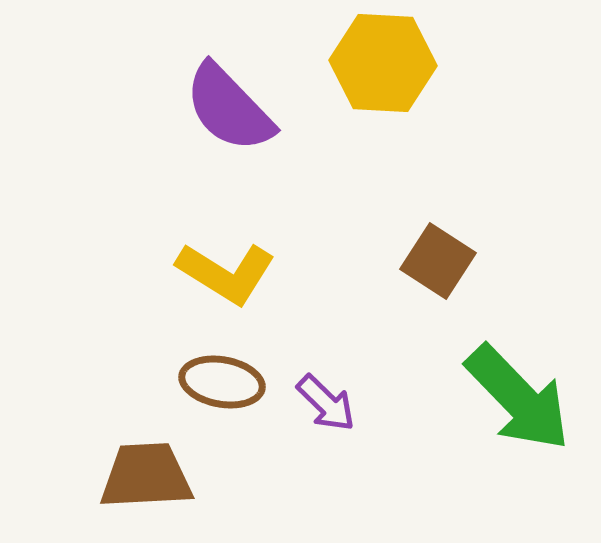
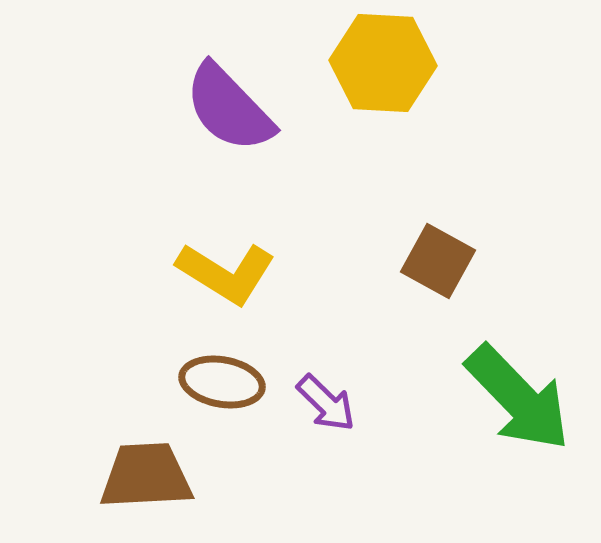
brown square: rotated 4 degrees counterclockwise
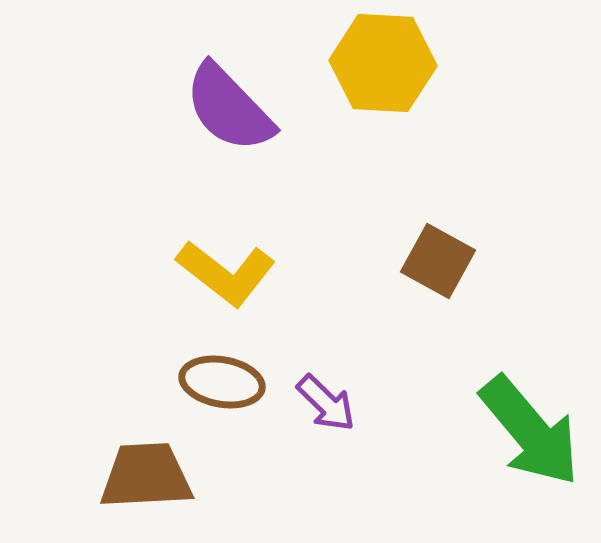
yellow L-shape: rotated 6 degrees clockwise
green arrow: moved 12 px right, 33 px down; rotated 4 degrees clockwise
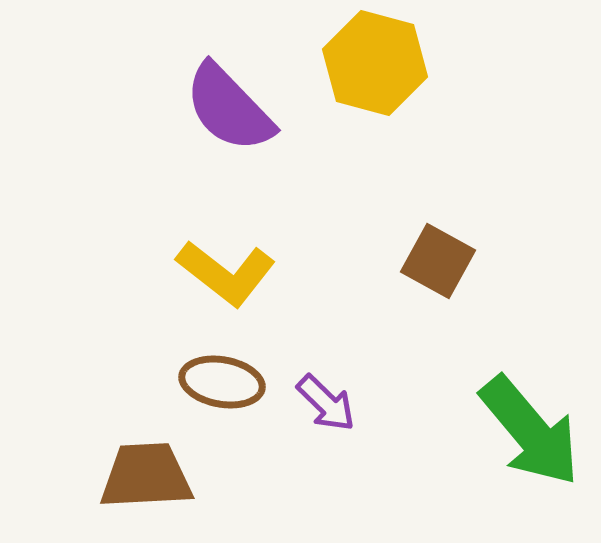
yellow hexagon: moved 8 px left; rotated 12 degrees clockwise
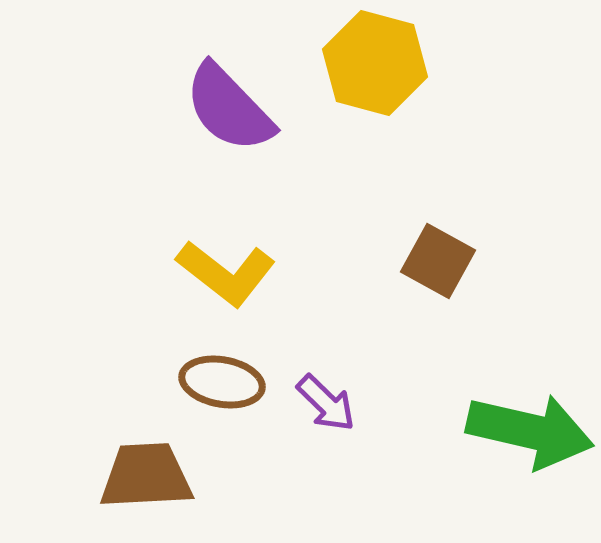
green arrow: rotated 37 degrees counterclockwise
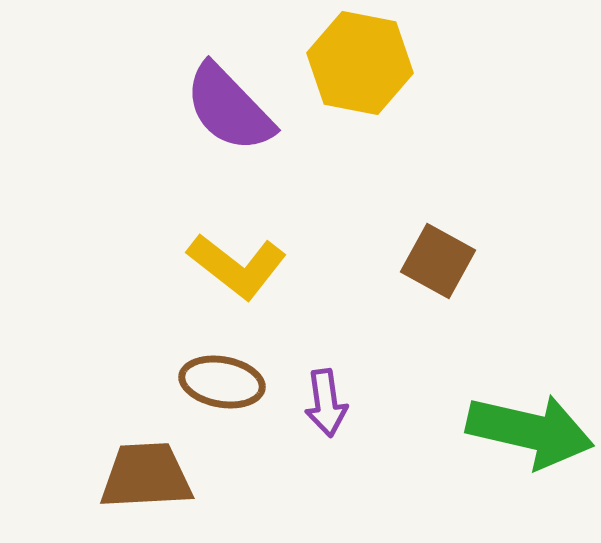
yellow hexagon: moved 15 px left; rotated 4 degrees counterclockwise
yellow L-shape: moved 11 px right, 7 px up
purple arrow: rotated 38 degrees clockwise
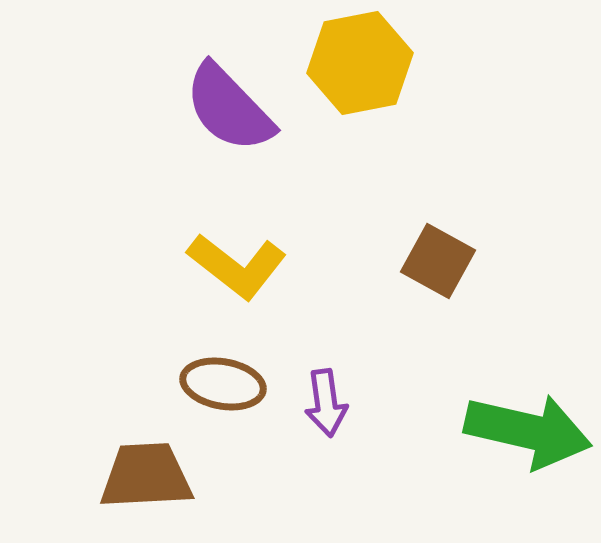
yellow hexagon: rotated 22 degrees counterclockwise
brown ellipse: moved 1 px right, 2 px down
green arrow: moved 2 px left
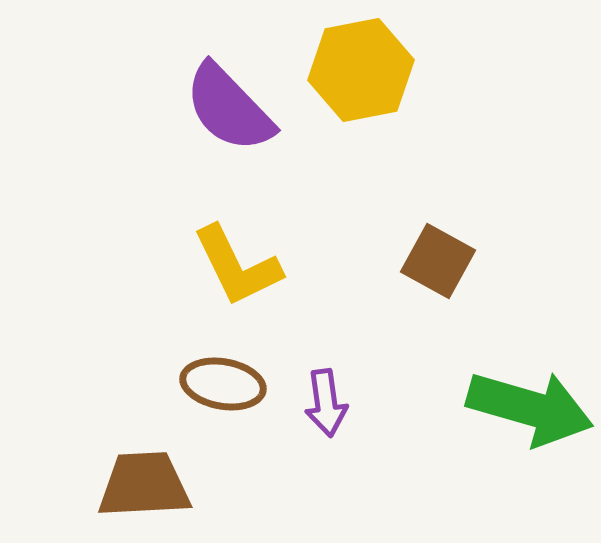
yellow hexagon: moved 1 px right, 7 px down
yellow L-shape: rotated 26 degrees clockwise
green arrow: moved 2 px right, 23 px up; rotated 3 degrees clockwise
brown trapezoid: moved 2 px left, 9 px down
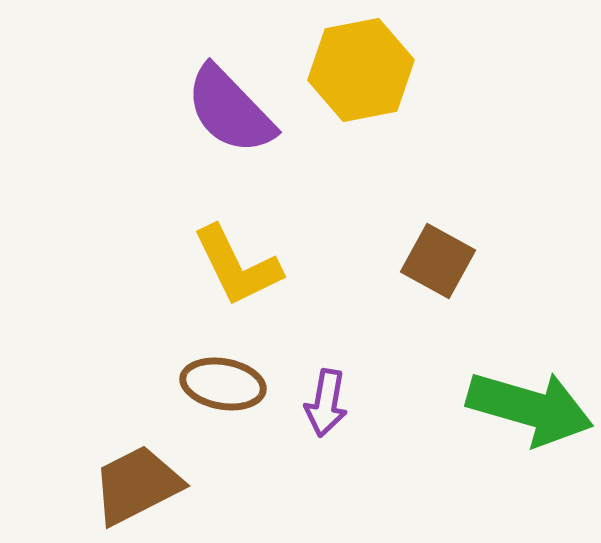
purple semicircle: moved 1 px right, 2 px down
purple arrow: rotated 18 degrees clockwise
brown trapezoid: moved 7 px left; rotated 24 degrees counterclockwise
